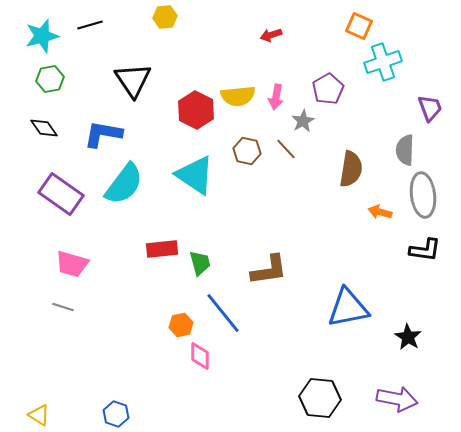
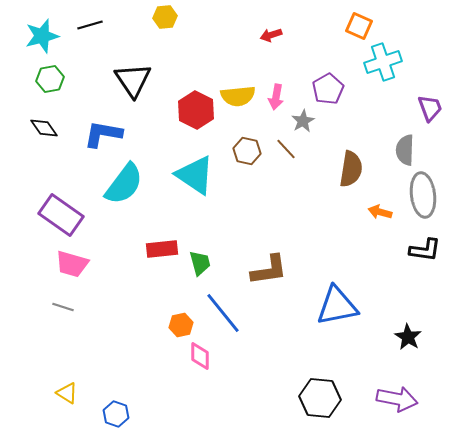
purple rectangle: moved 21 px down
blue triangle: moved 11 px left, 2 px up
yellow triangle: moved 28 px right, 22 px up
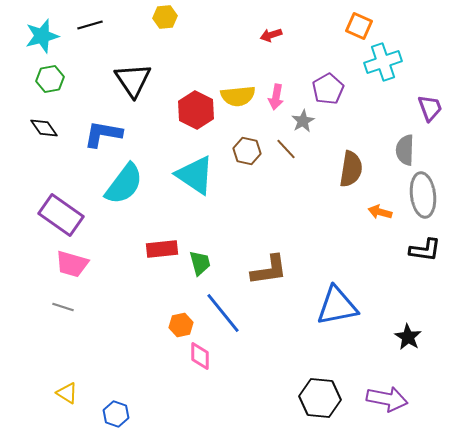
purple arrow: moved 10 px left
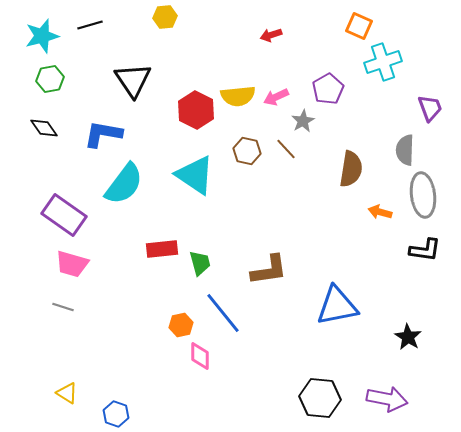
pink arrow: rotated 55 degrees clockwise
purple rectangle: moved 3 px right
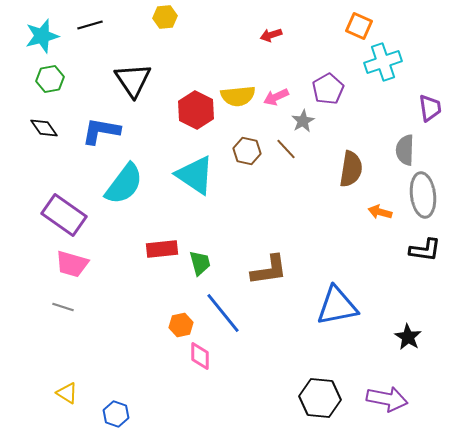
purple trapezoid: rotated 12 degrees clockwise
blue L-shape: moved 2 px left, 3 px up
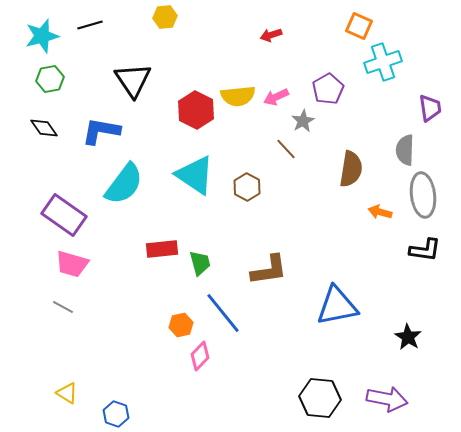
brown hexagon: moved 36 px down; rotated 16 degrees clockwise
gray line: rotated 10 degrees clockwise
pink diamond: rotated 44 degrees clockwise
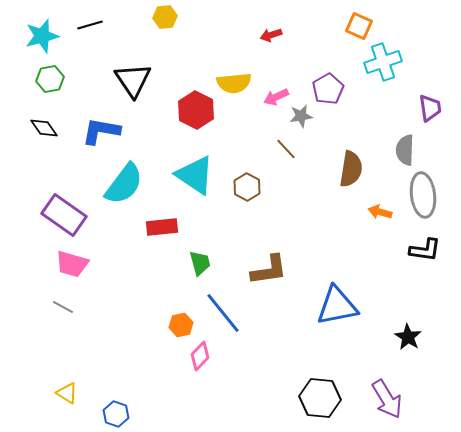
yellow semicircle: moved 4 px left, 13 px up
gray star: moved 2 px left, 5 px up; rotated 20 degrees clockwise
red rectangle: moved 22 px up
purple arrow: rotated 48 degrees clockwise
